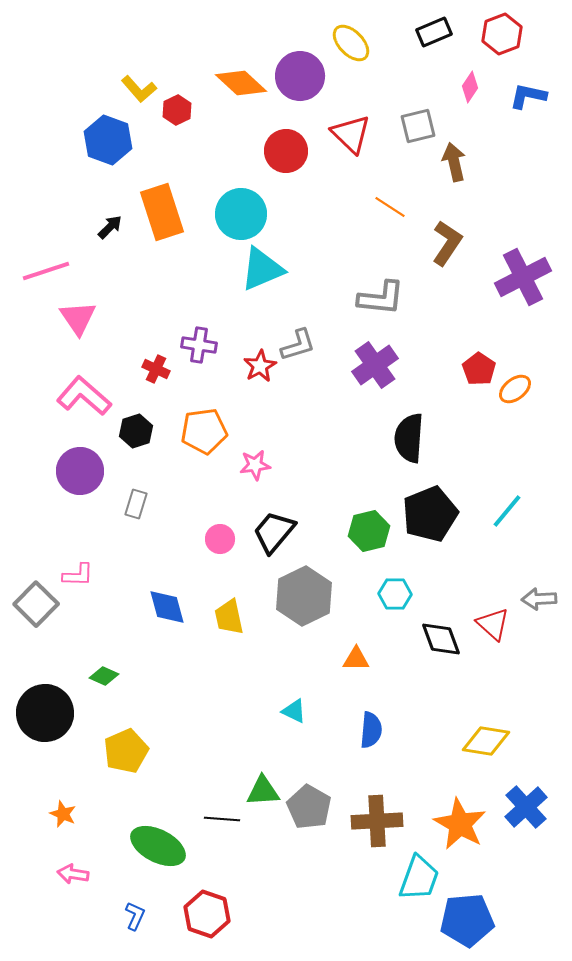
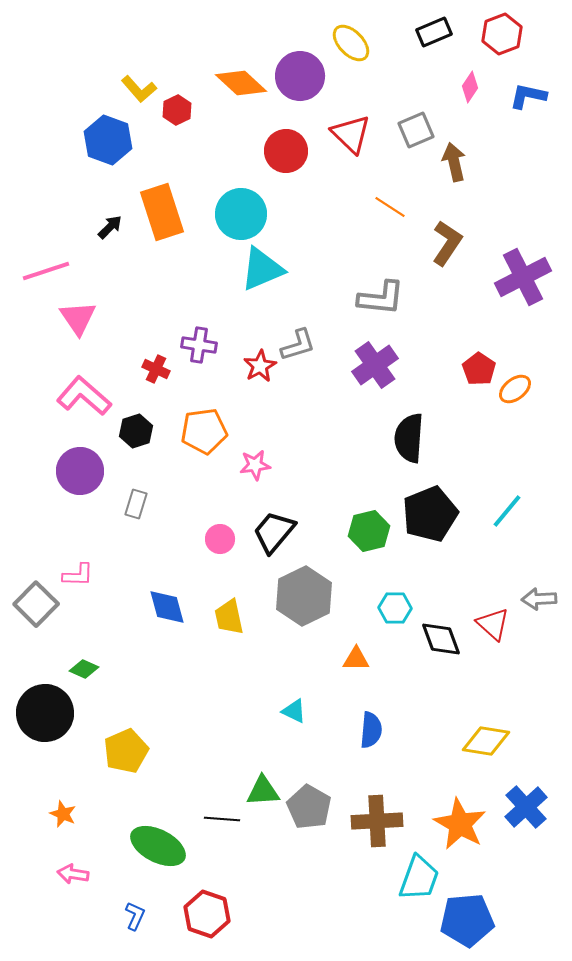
gray square at (418, 126): moved 2 px left, 4 px down; rotated 9 degrees counterclockwise
cyan hexagon at (395, 594): moved 14 px down
green diamond at (104, 676): moved 20 px left, 7 px up
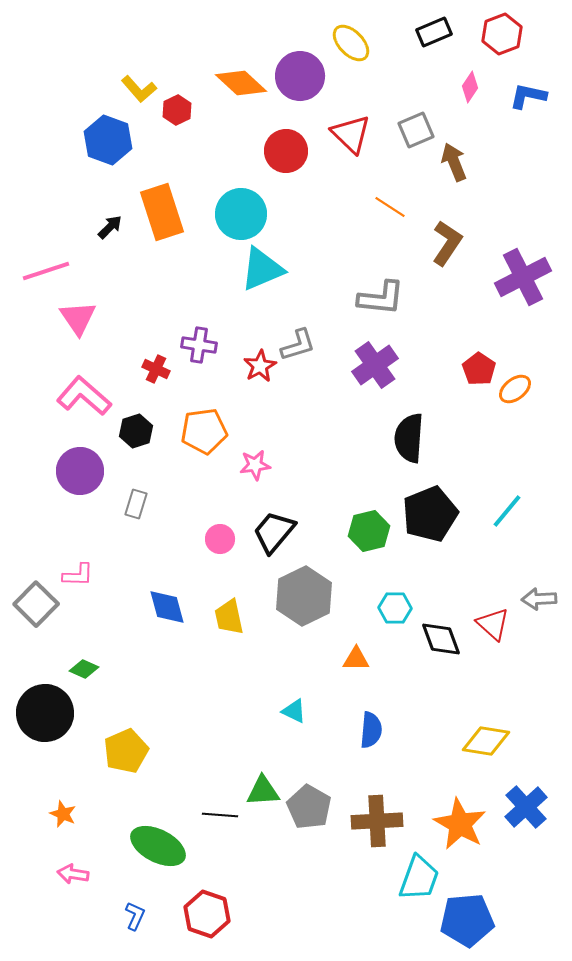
brown arrow at (454, 162): rotated 9 degrees counterclockwise
black line at (222, 819): moved 2 px left, 4 px up
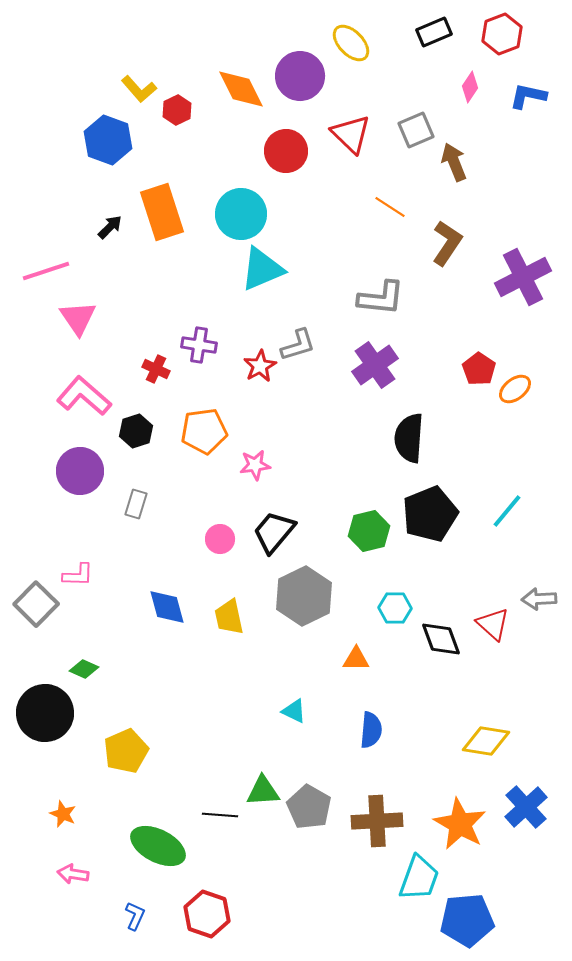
orange diamond at (241, 83): moved 6 px down; rotated 21 degrees clockwise
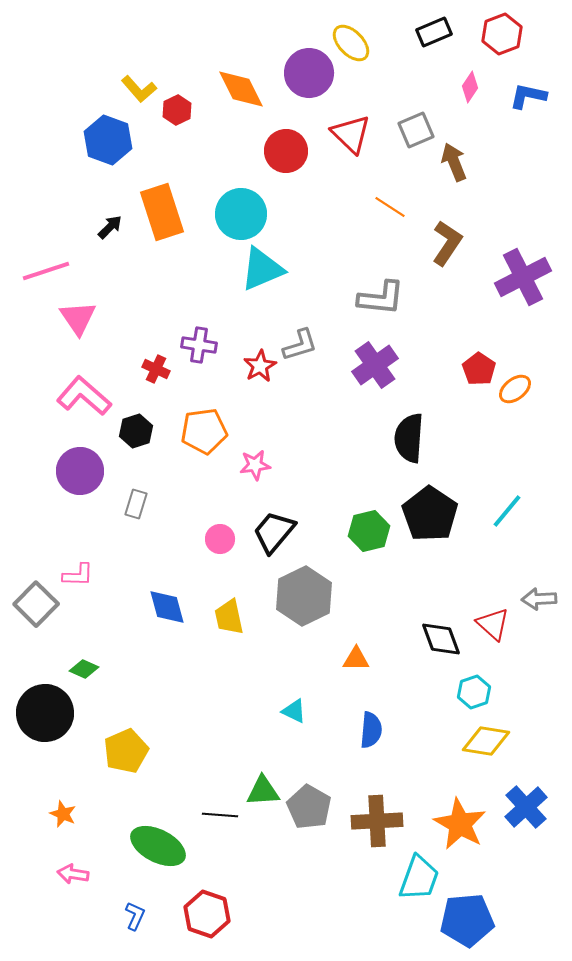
purple circle at (300, 76): moved 9 px right, 3 px up
gray L-shape at (298, 345): moved 2 px right
black pentagon at (430, 514): rotated 16 degrees counterclockwise
cyan hexagon at (395, 608): moved 79 px right, 84 px down; rotated 20 degrees counterclockwise
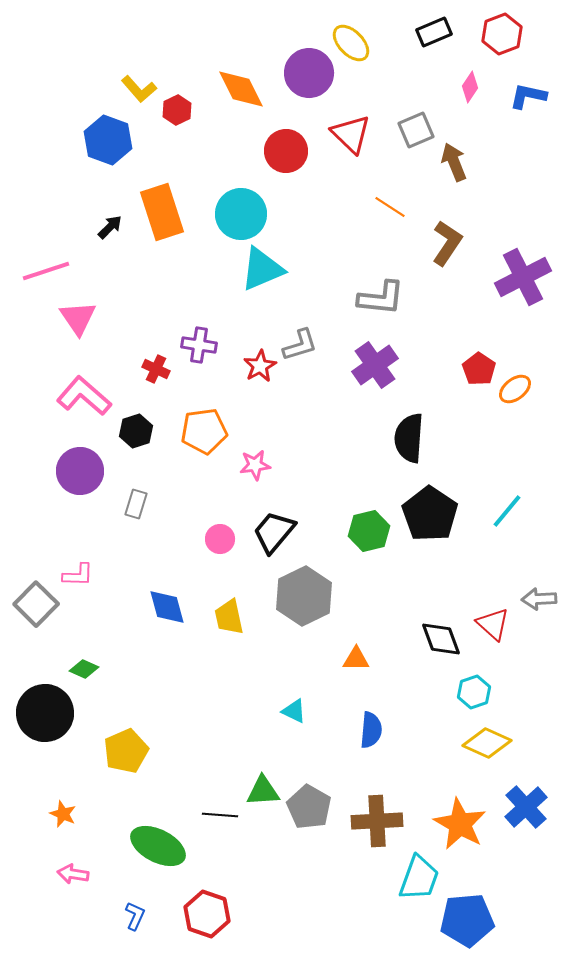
yellow diamond at (486, 741): moved 1 px right, 2 px down; rotated 15 degrees clockwise
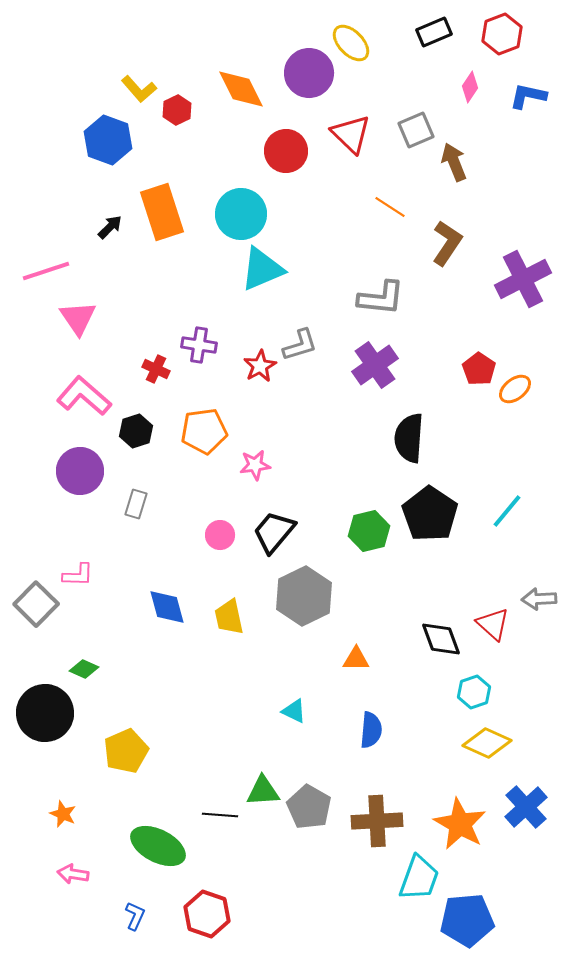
purple cross at (523, 277): moved 2 px down
pink circle at (220, 539): moved 4 px up
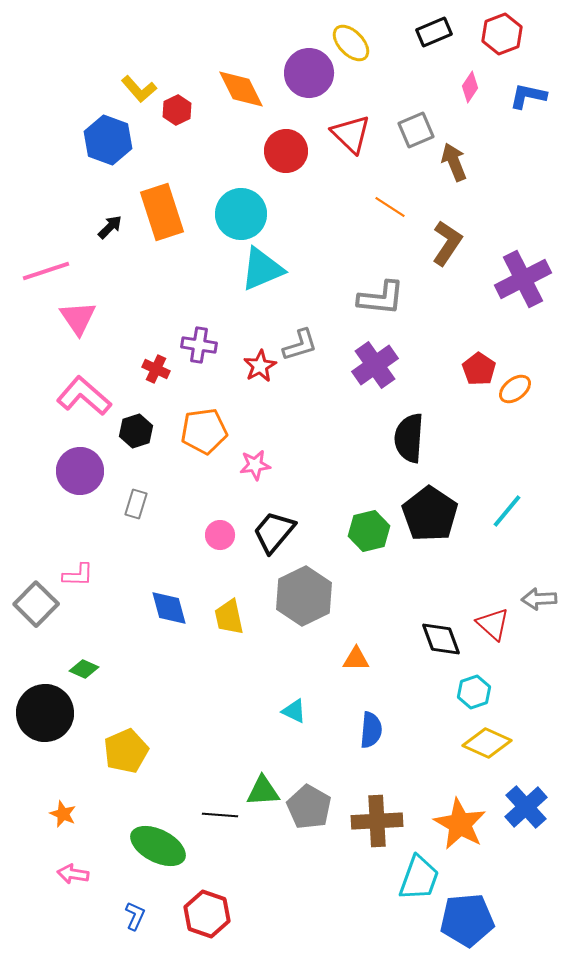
blue diamond at (167, 607): moved 2 px right, 1 px down
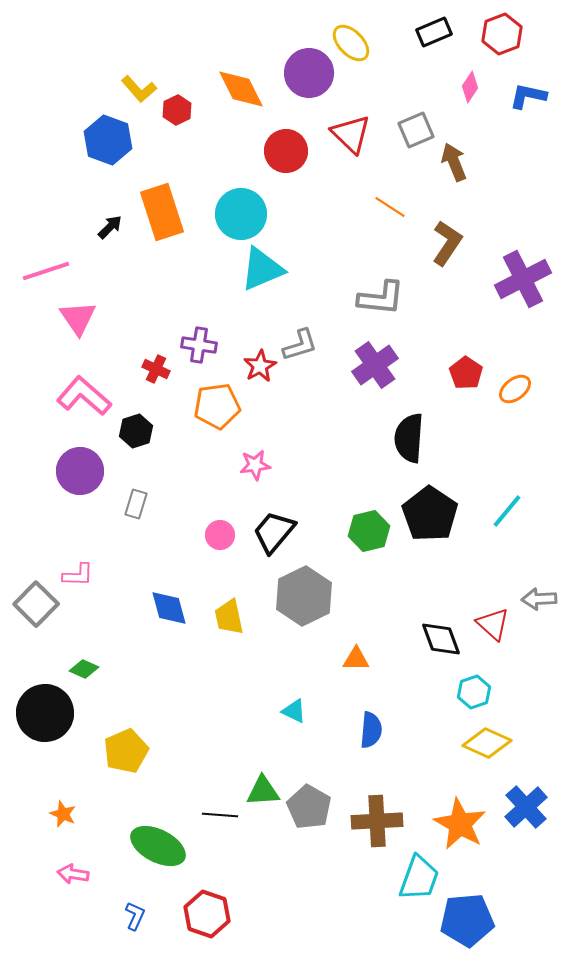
red pentagon at (479, 369): moved 13 px left, 4 px down
orange pentagon at (204, 431): moved 13 px right, 25 px up
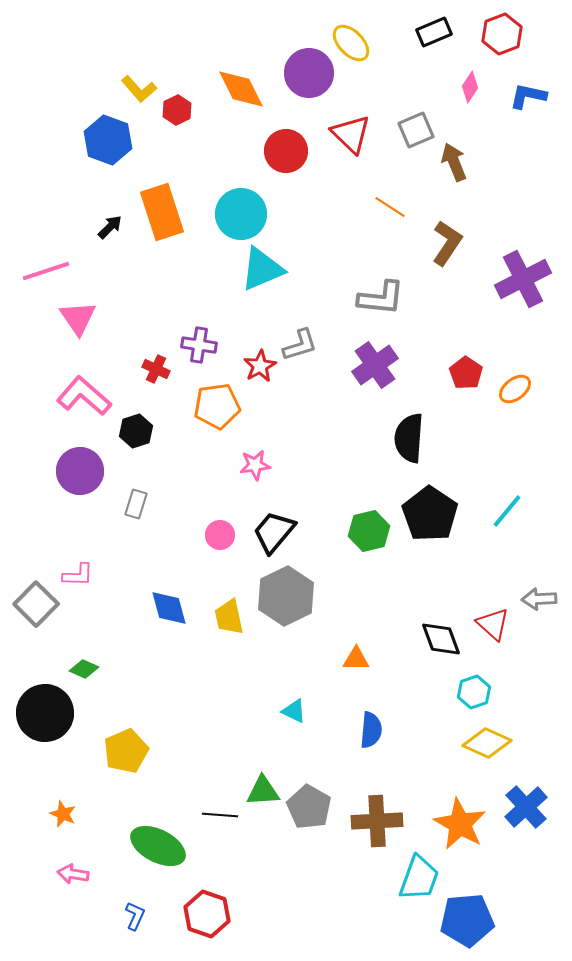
gray hexagon at (304, 596): moved 18 px left
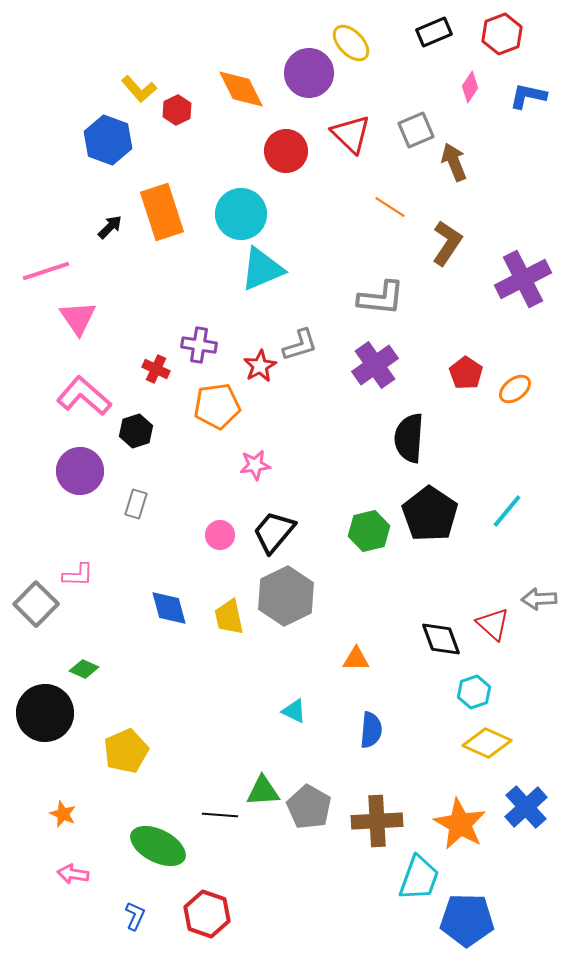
blue pentagon at (467, 920): rotated 6 degrees clockwise
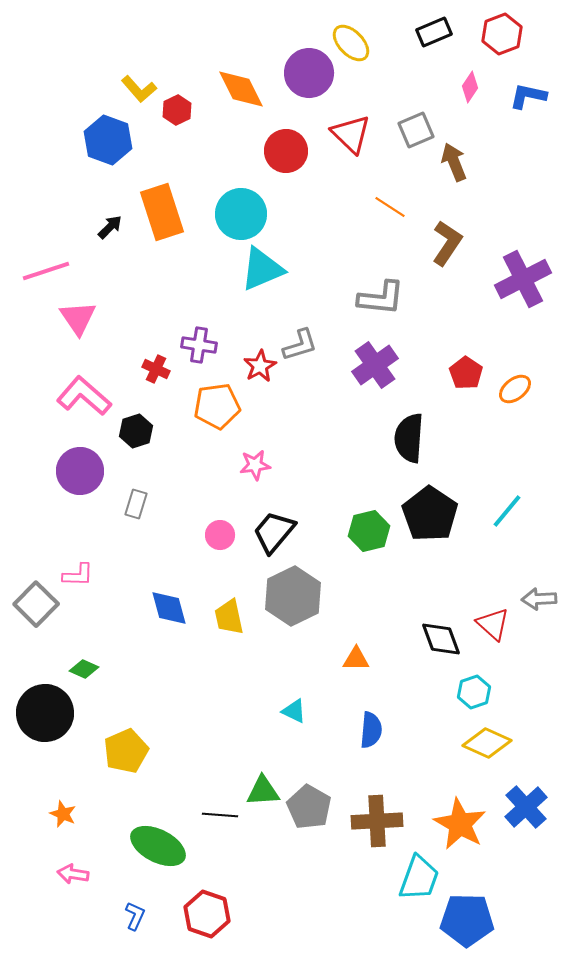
gray hexagon at (286, 596): moved 7 px right
